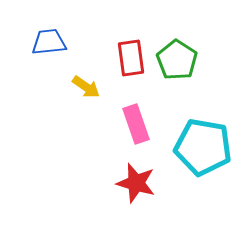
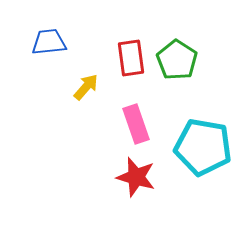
yellow arrow: rotated 84 degrees counterclockwise
red star: moved 6 px up
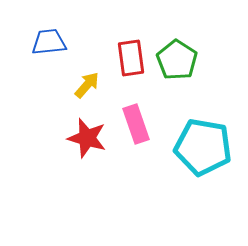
yellow arrow: moved 1 px right, 2 px up
red star: moved 49 px left, 39 px up
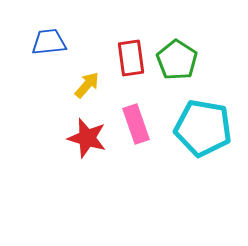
cyan pentagon: moved 19 px up
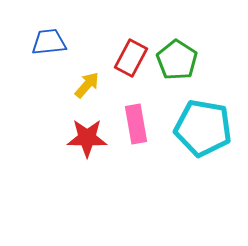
red rectangle: rotated 36 degrees clockwise
pink rectangle: rotated 9 degrees clockwise
red star: rotated 15 degrees counterclockwise
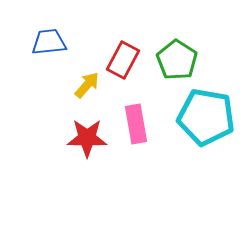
red rectangle: moved 8 px left, 2 px down
cyan pentagon: moved 3 px right, 11 px up
